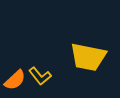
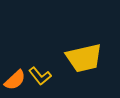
yellow trapezoid: moved 4 px left, 1 px down; rotated 24 degrees counterclockwise
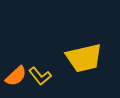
orange semicircle: moved 1 px right, 4 px up
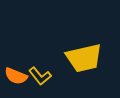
orange semicircle: rotated 65 degrees clockwise
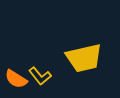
orange semicircle: moved 3 px down; rotated 10 degrees clockwise
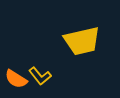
yellow trapezoid: moved 2 px left, 17 px up
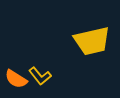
yellow trapezoid: moved 10 px right
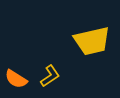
yellow L-shape: moved 10 px right; rotated 85 degrees counterclockwise
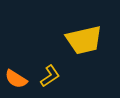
yellow trapezoid: moved 8 px left, 1 px up
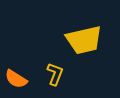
yellow L-shape: moved 5 px right, 2 px up; rotated 35 degrees counterclockwise
